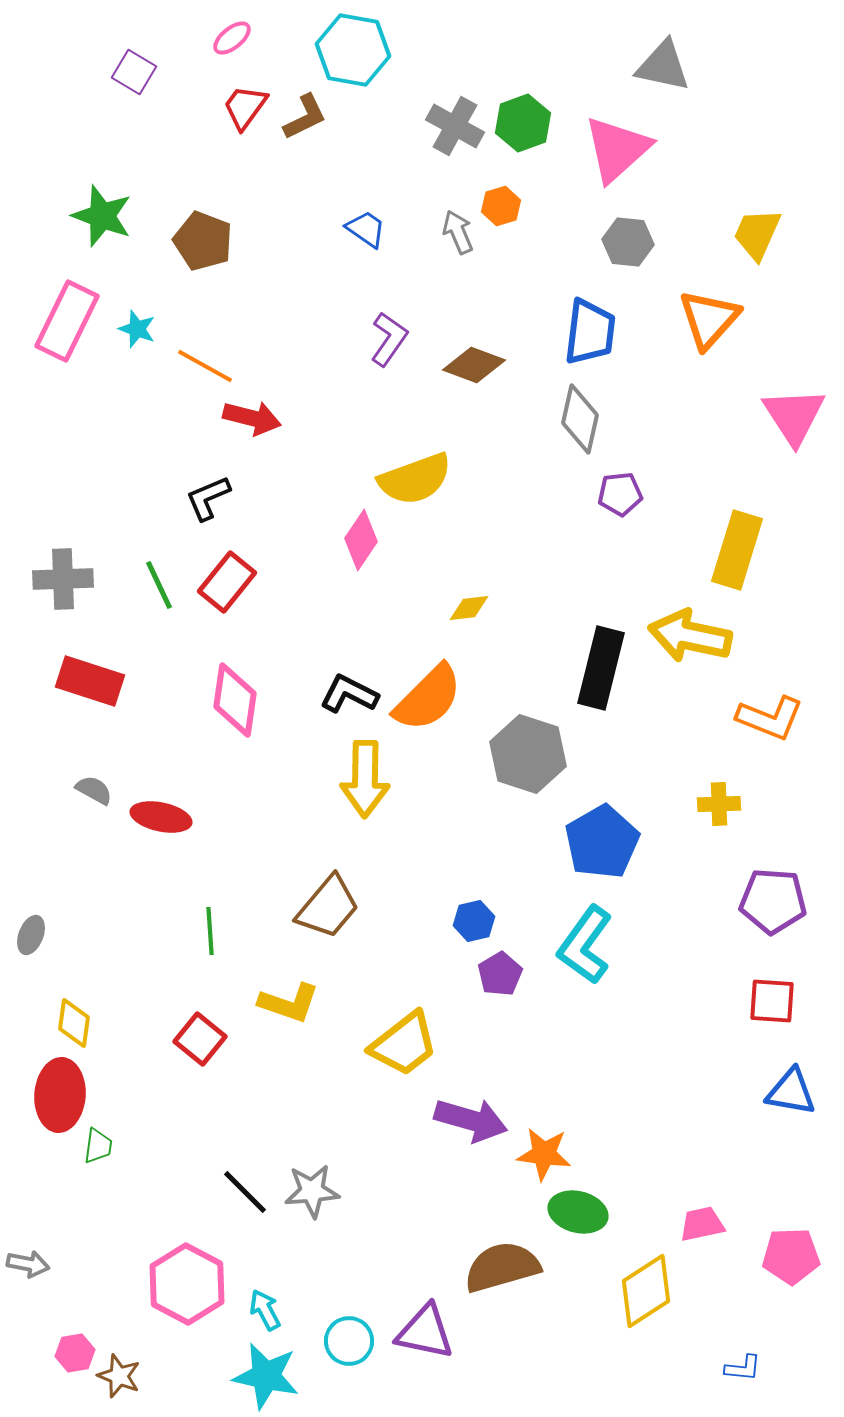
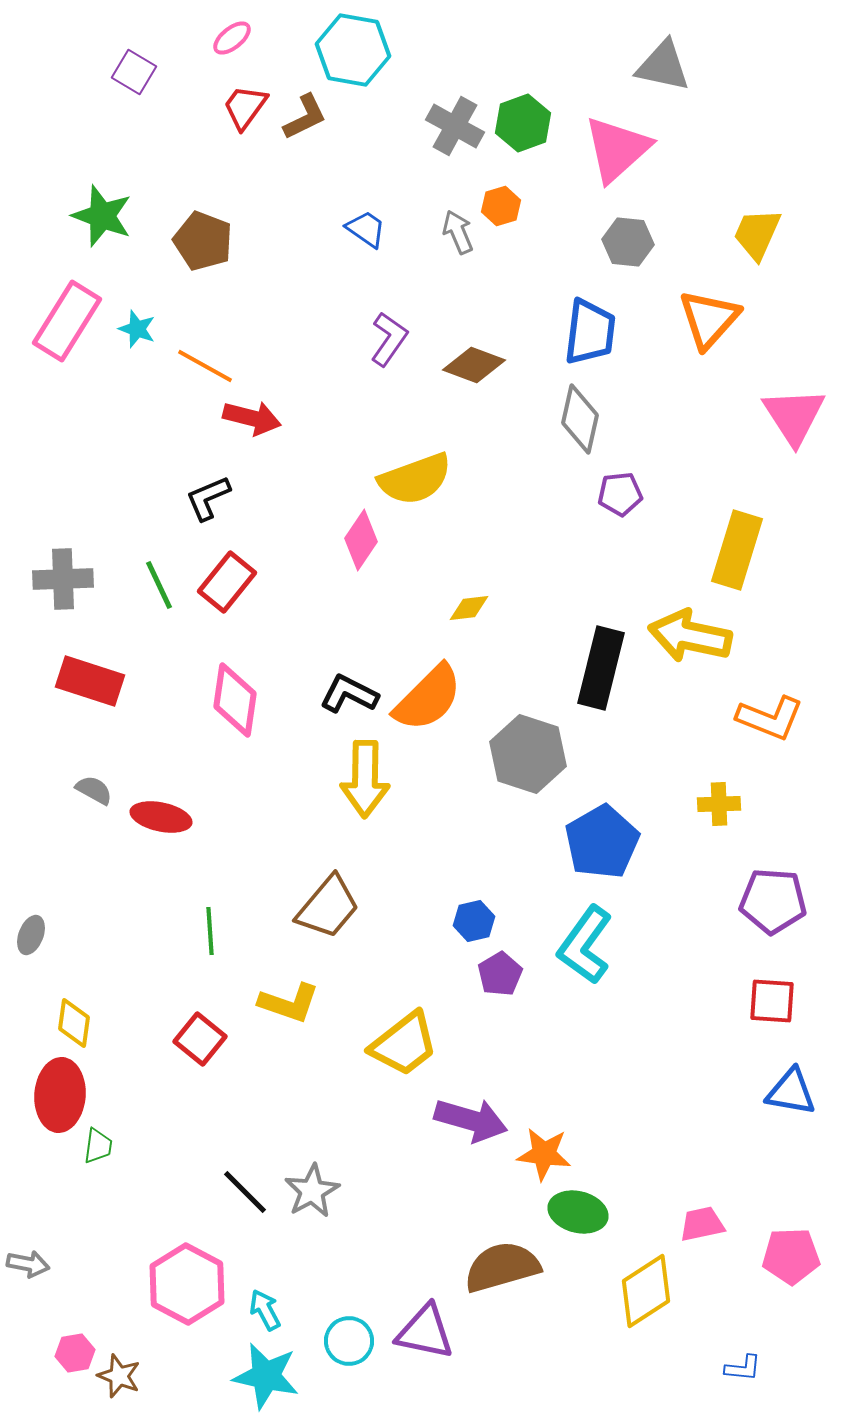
pink rectangle at (67, 321): rotated 6 degrees clockwise
gray star at (312, 1191): rotated 24 degrees counterclockwise
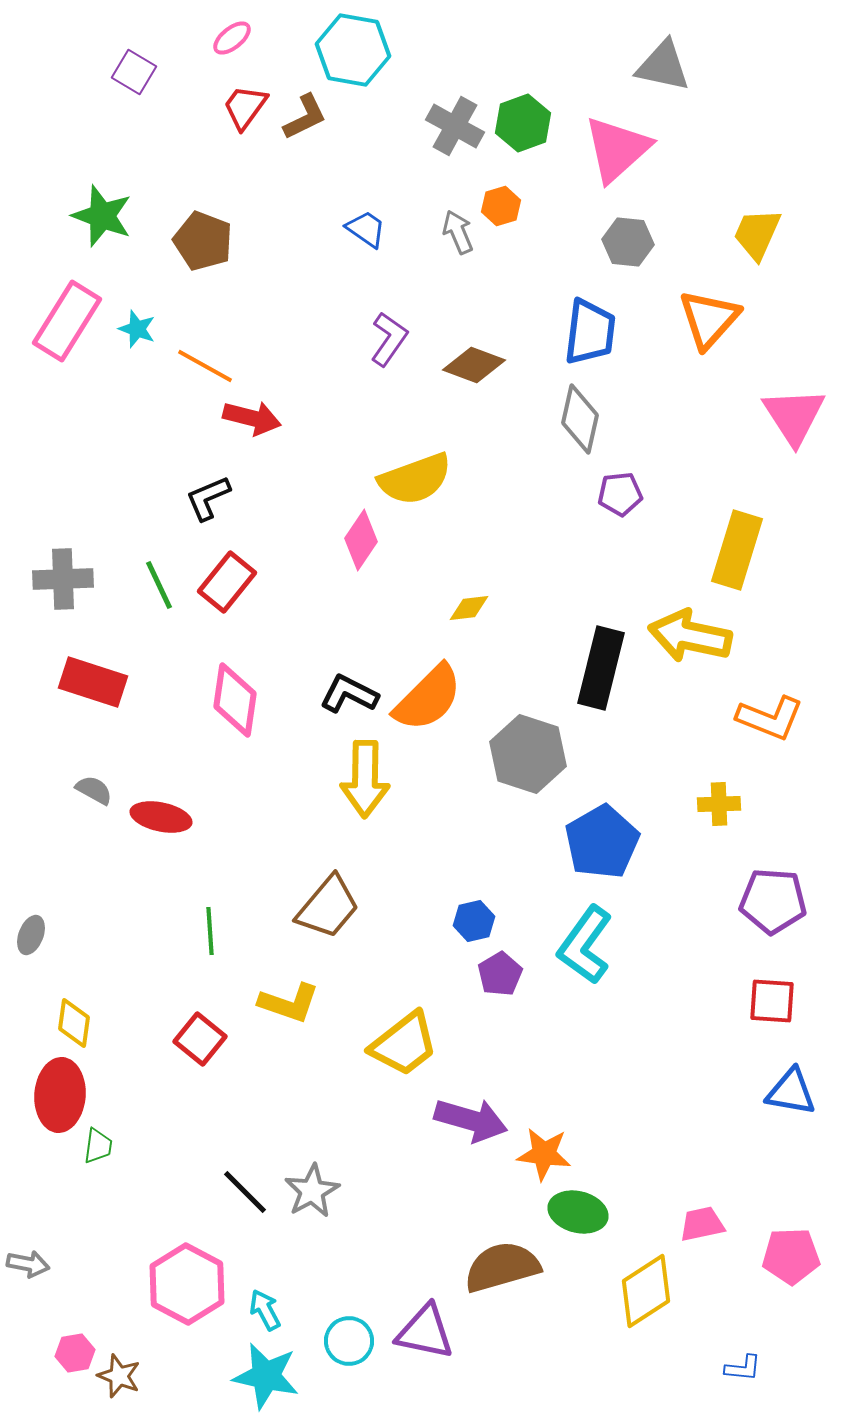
red rectangle at (90, 681): moved 3 px right, 1 px down
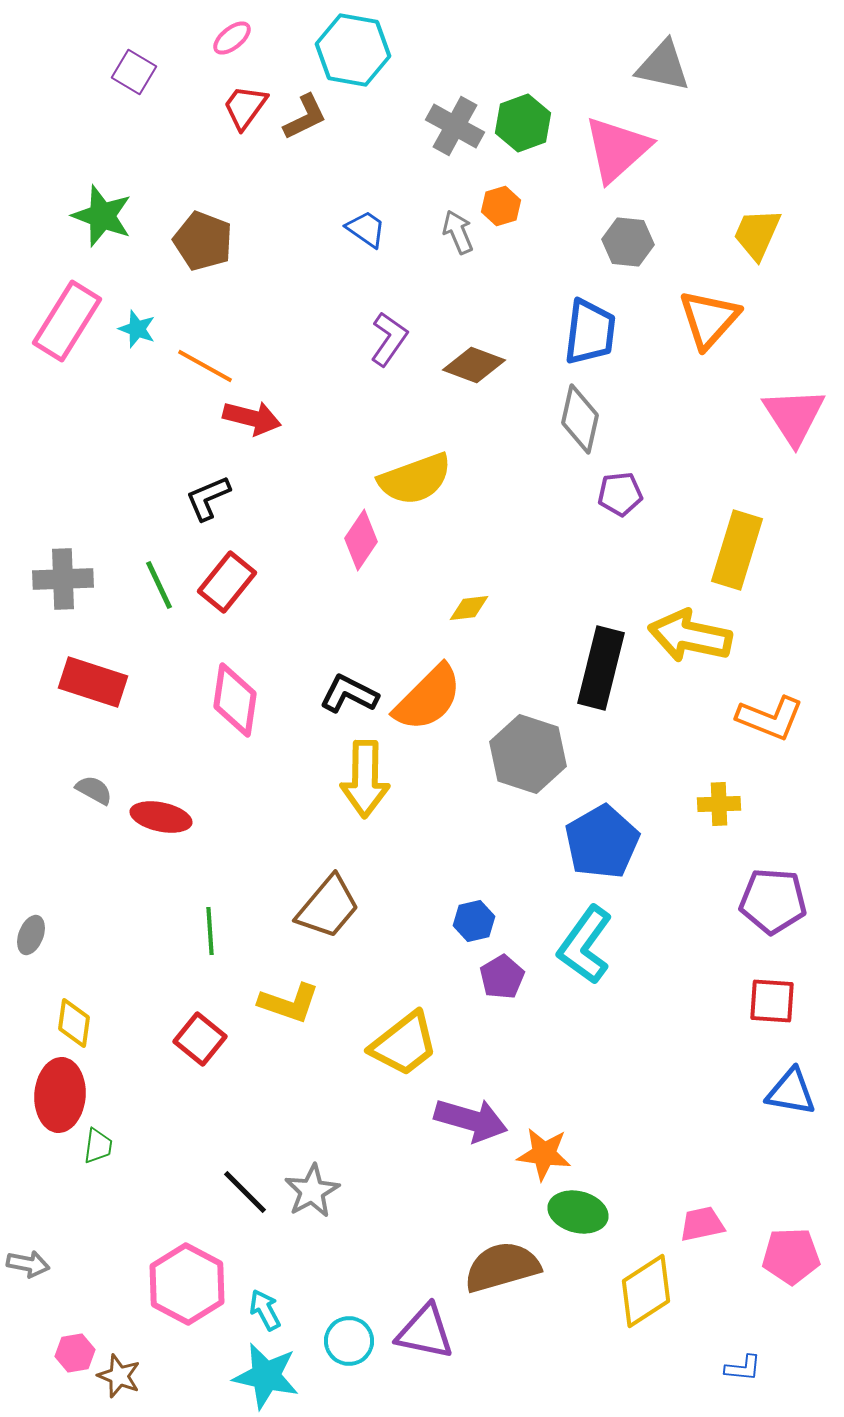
purple pentagon at (500, 974): moved 2 px right, 3 px down
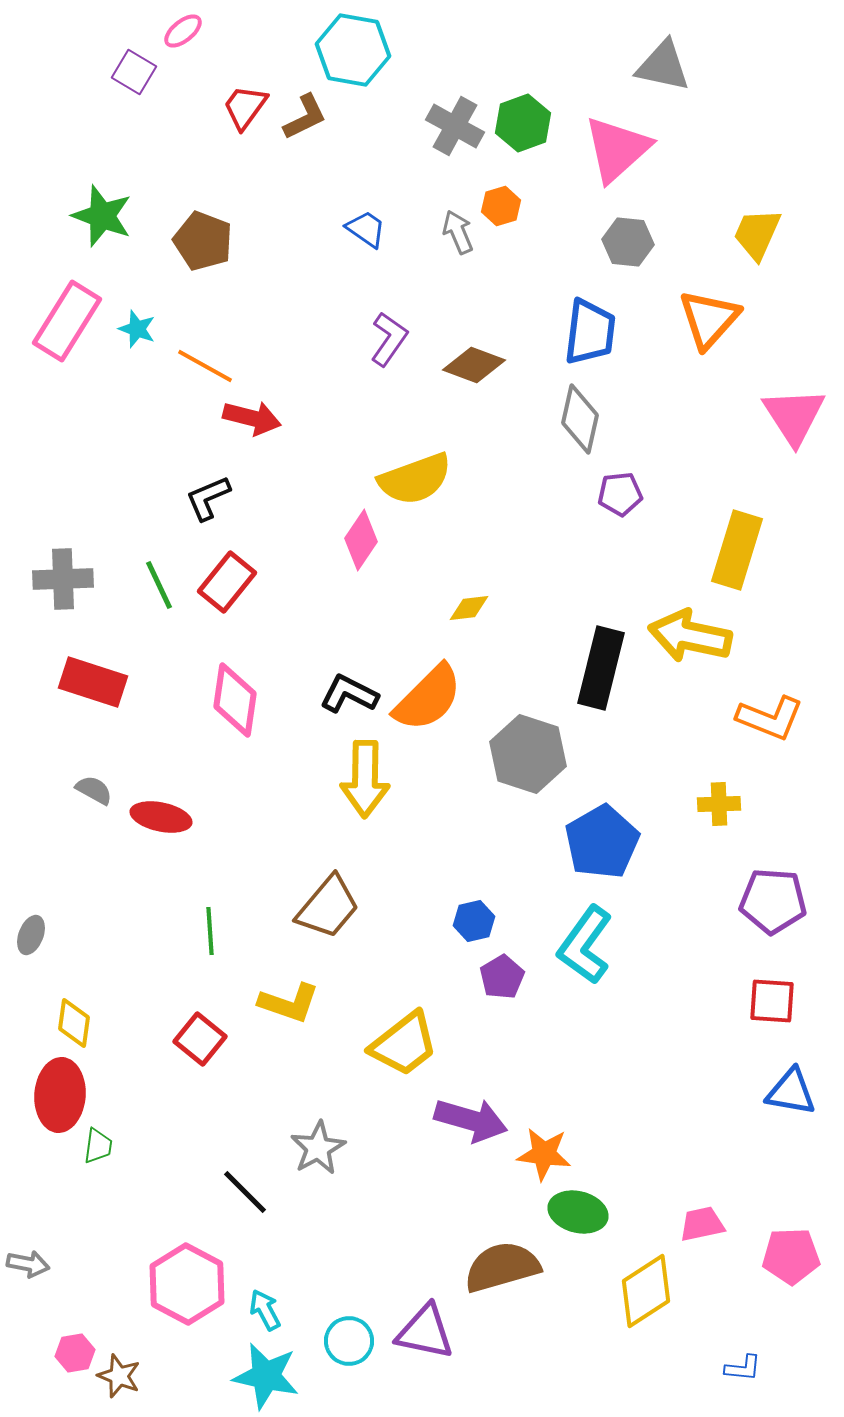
pink ellipse at (232, 38): moved 49 px left, 7 px up
gray star at (312, 1191): moved 6 px right, 43 px up
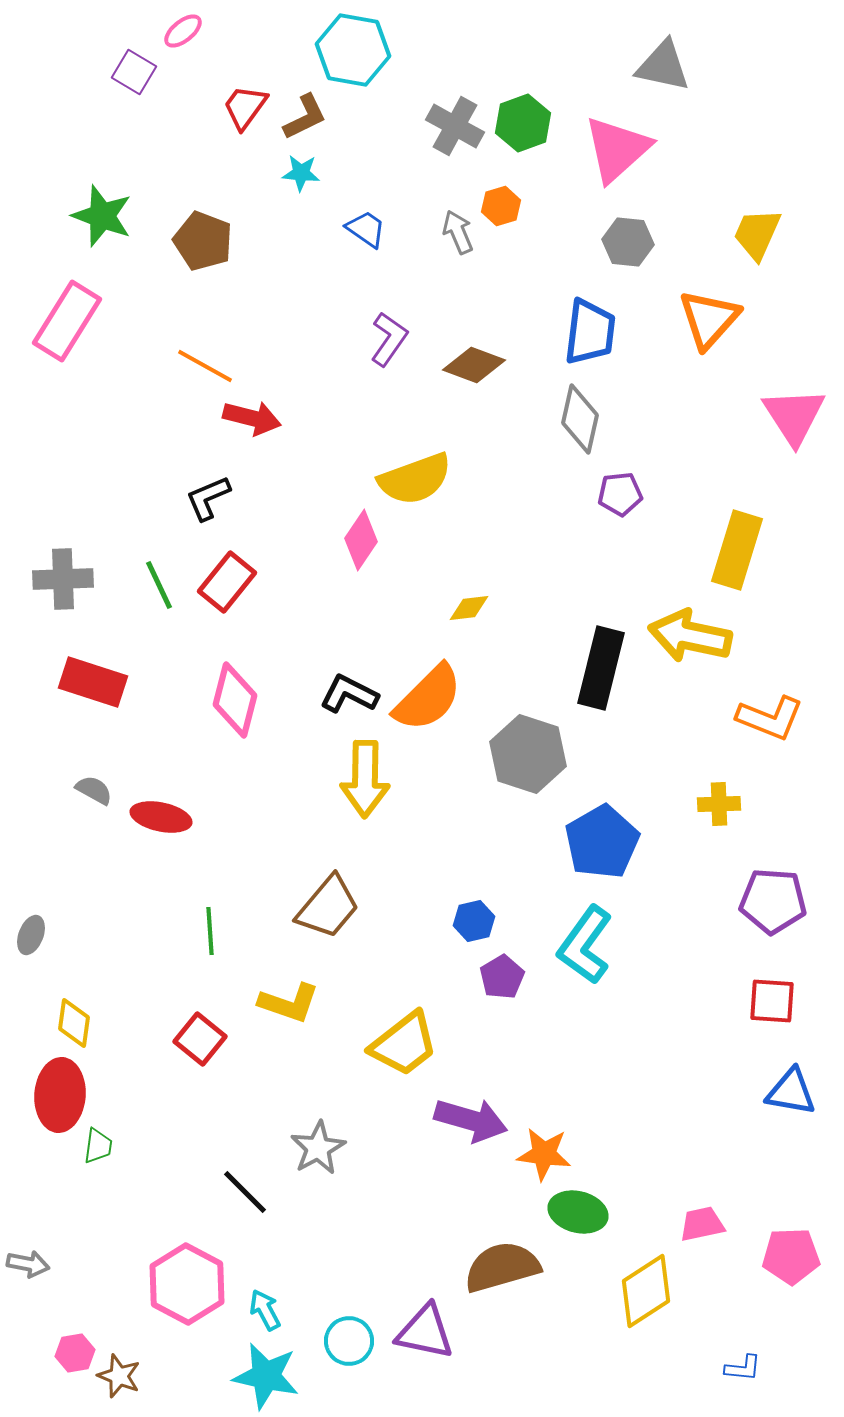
cyan star at (137, 329): moved 164 px right, 156 px up; rotated 15 degrees counterclockwise
pink diamond at (235, 700): rotated 6 degrees clockwise
